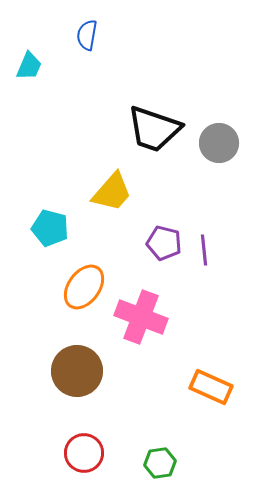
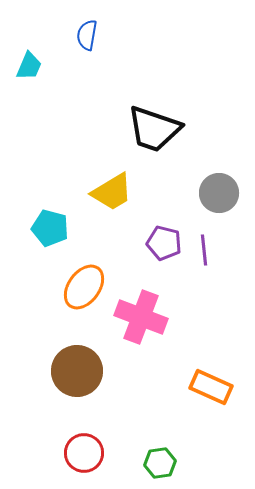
gray circle: moved 50 px down
yellow trapezoid: rotated 18 degrees clockwise
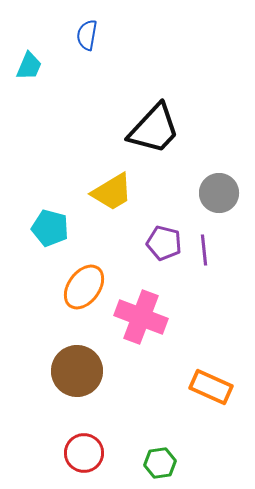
black trapezoid: rotated 66 degrees counterclockwise
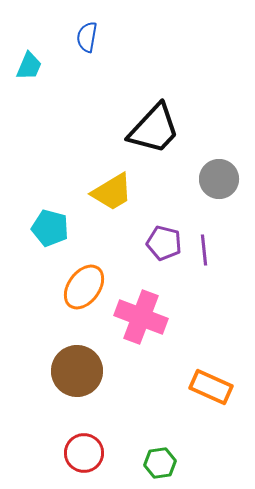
blue semicircle: moved 2 px down
gray circle: moved 14 px up
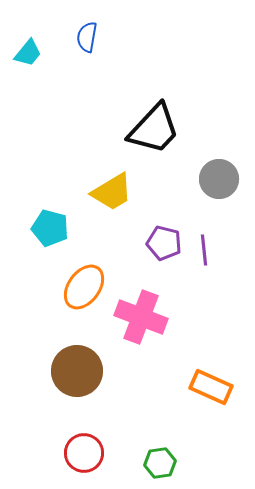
cyan trapezoid: moved 1 px left, 13 px up; rotated 16 degrees clockwise
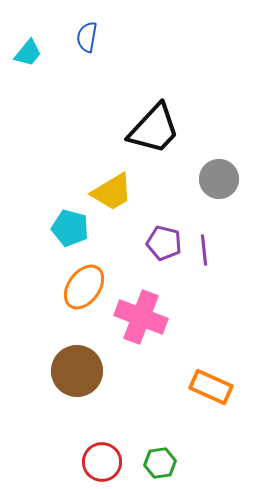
cyan pentagon: moved 20 px right
red circle: moved 18 px right, 9 px down
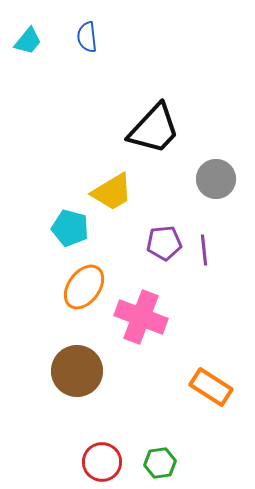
blue semicircle: rotated 16 degrees counterclockwise
cyan trapezoid: moved 12 px up
gray circle: moved 3 px left
purple pentagon: rotated 20 degrees counterclockwise
orange rectangle: rotated 9 degrees clockwise
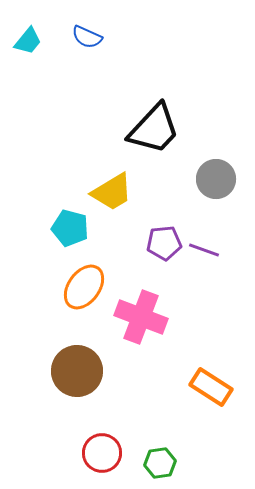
blue semicircle: rotated 60 degrees counterclockwise
purple line: rotated 64 degrees counterclockwise
red circle: moved 9 px up
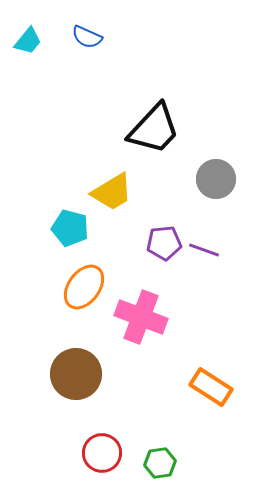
brown circle: moved 1 px left, 3 px down
